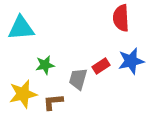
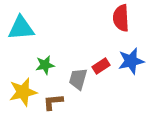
yellow star: moved 2 px up
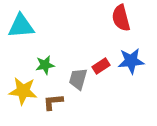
red semicircle: rotated 12 degrees counterclockwise
cyan triangle: moved 2 px up
blue star: rotated 8 degrees clockwise
yellow star: moved 1 px up; rotated 20 degrees clockwise
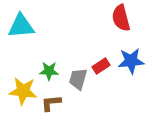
green star: moved 4 px right, 6 px down; rotated 12 degrees clockwise
brown L-shape: moved 2 px left, 1 px down
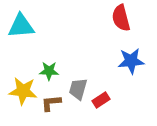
red rectangle: moved 34 px down
gray trapezoid: moved 10 px down
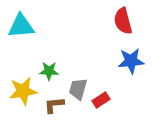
red semicircle: moved 2 px right, 3 px down
yellow star: rotated 16 degrees counterclockwise
brown L-shape: moved 3 px right, 2 px down
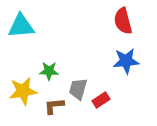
blue star: moved 5 px left
brown L-shape: moved 1 px down
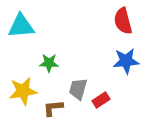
green star: moved 8 px up
brown L-shape: moved 1 px left, 2 px down
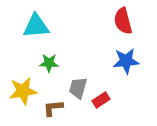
cyan triangle: moved 15 px right
gray trapezoid: moved 1 px up
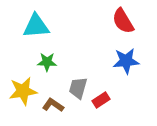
red semicircle: rotated 16 degrees counterclockwise
green star: moved 2 px left, 1 px up
brown L-shape: moved 3 px up; rotated 40 degrees clockwise
